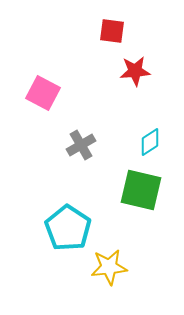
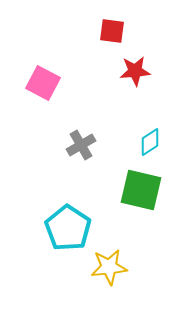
pink square: moved 10 px up
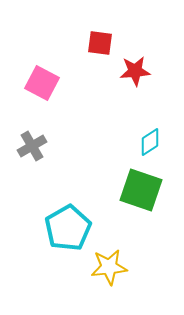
red square: moved 12 px left, 12 px down
pink square: moved 1 px left
gray cross: moved 49 px left, 1 px down
green square: rotated 6 degrees clockwise
cyan pentagon: rotated 9 degrees clockwise
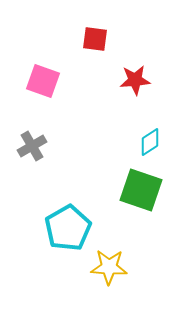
red square: moved 5 px left, 4 px up
red star: moved 9 px down
pink square: moved 1 px right, 2 px up; rotated 8 degrees counterclockwise
yellow star: rotated 9 degrees clockwise
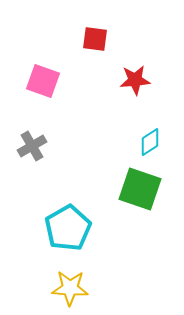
green square: moved 1 px left, 1 px up
yellow star: moved 39 px left, 21 px down
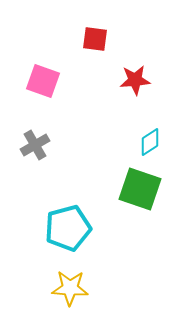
gray cross: moved 3 px right, 1 px up
cyan pentagon: rotated 15 degrees clockwise
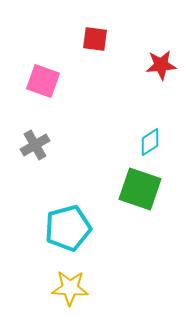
red star: moved 26 px right, 15 px up
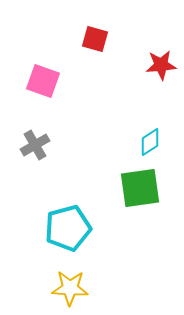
red square: rotated 8 degrees clockwise
green square: moved 1 px up; rotated 27 degrees counterclockwise
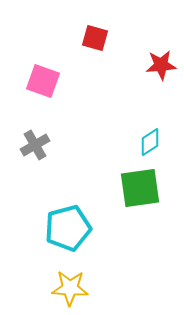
red square: moved 1 px up
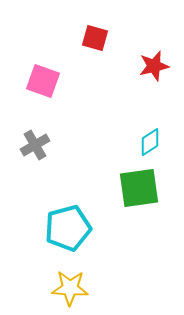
red star: moved 7 px left, 1 px down; rotated 8 degrees counterclockwise
green square: moved 1 px left
